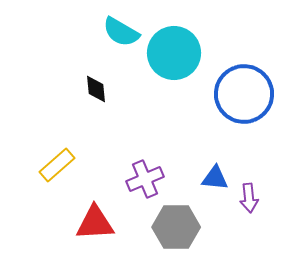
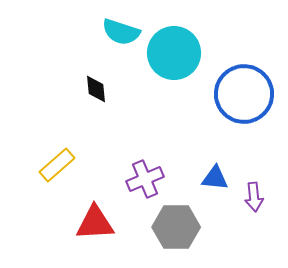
cyan semicircle: rotated 12 degrees counterclockwise
purple arrow: moved 5 px right, 1 px up
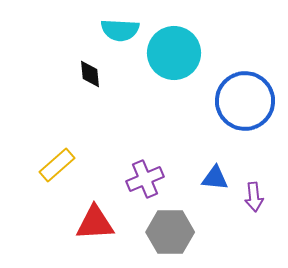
cyan semicircle: moved 1 px left, 2 px up; rotated 15 degrees counterclockwise
black diamond: moved 6 px left, 15 px up
blue circle: moved 1 px right, 7 px down
gray hexagon: moved 6 px left, 5 px down
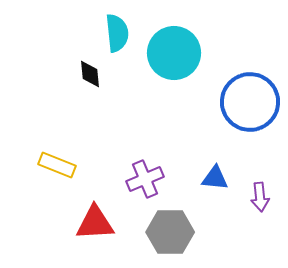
cyan semicircle: moved 3 px left, 3 px down; rotated 99 degrees counterclockwise
blue circle: moved 5 px right, 1 px down
yellow rectangle: rotated 63 degrees clockwise
purple arrow: moved 6 px right
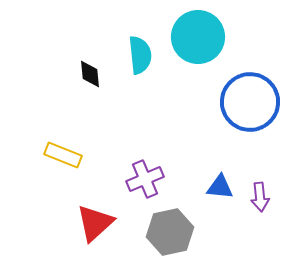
cyan semicircle: moved 23 px right, 22 px down
cyan circle: moved 24 px right, 16 px up
yellow rectangle: moved 6 px right, 10 px up
blue triangle: moved 5 px right, 9 px down
red triangle: rotated 39 degrees counterclockwise
gray hexagon: rotated 12 degrees counterclockwise
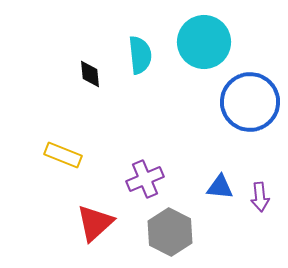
cyan circle: moved 6 px right, 5 px down
gray hexagon: rotated 21 degrees counterclockwise
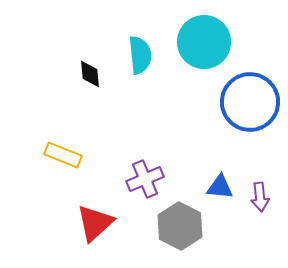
gray hexagon: moved 10 px right, 6 px up
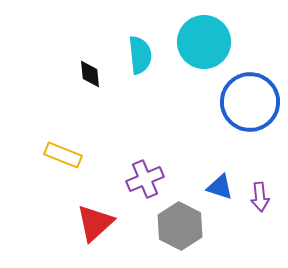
blue triangle: rotated 12 degrees clockwise
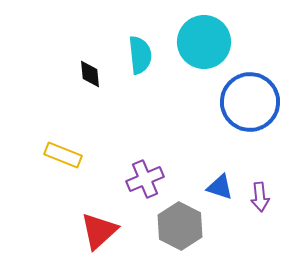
red triangle: moved 4 px right, 8 px down
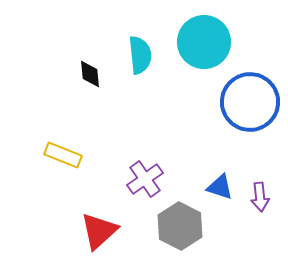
purple cross: rotated 12 degrees counterclockwise
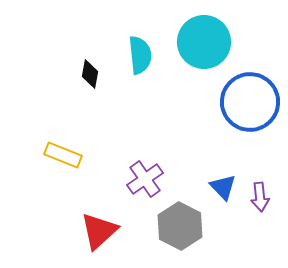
black diamond: rotated 16 degrees clockwise
blue triangle: moved 3 px right; rotated 28 degrees clockwise
